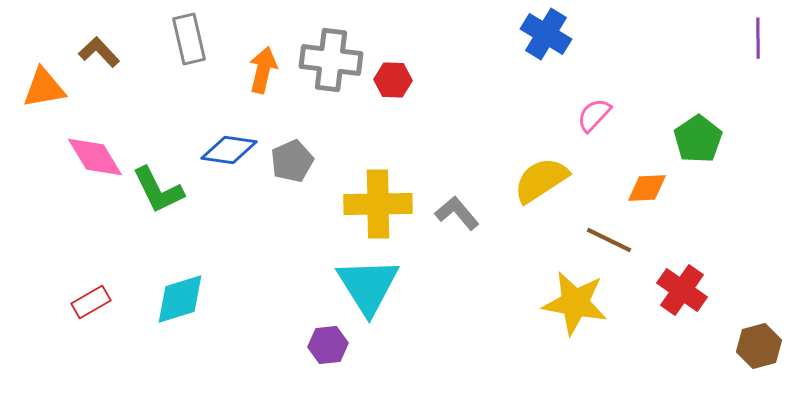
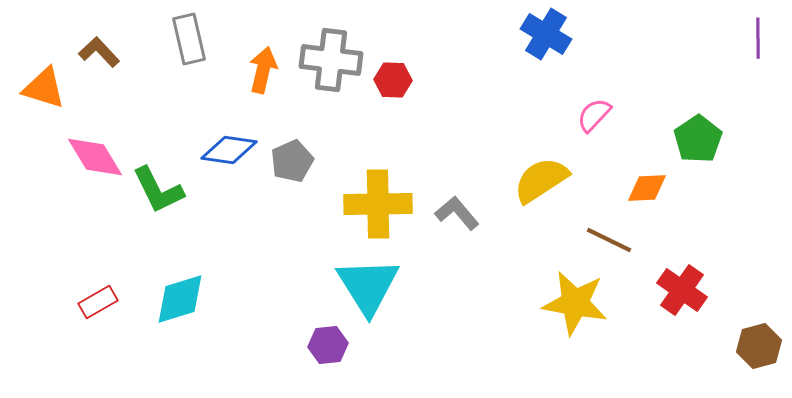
orange triangle: rotated 27 degrees clockwise
red rectangle: moved 7 px right
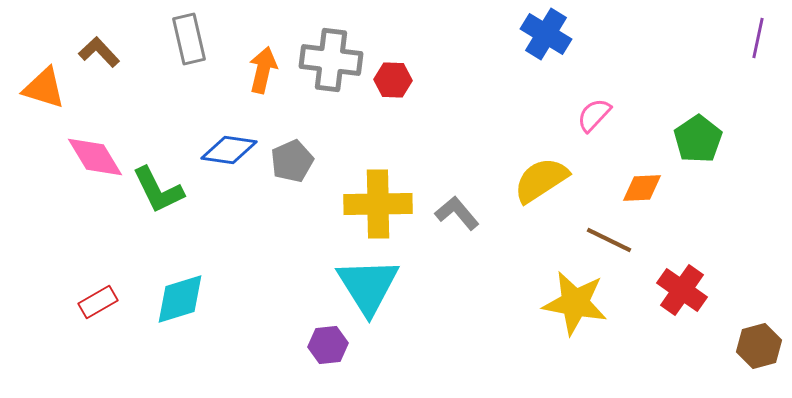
purple line: rotated 12 degrees clockwise
orange diamond: moved 5 px left
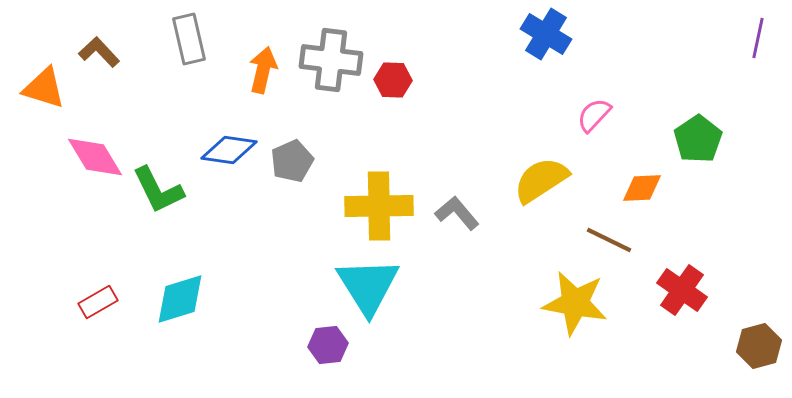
yellow cross: moved 1 px right, 2 px down
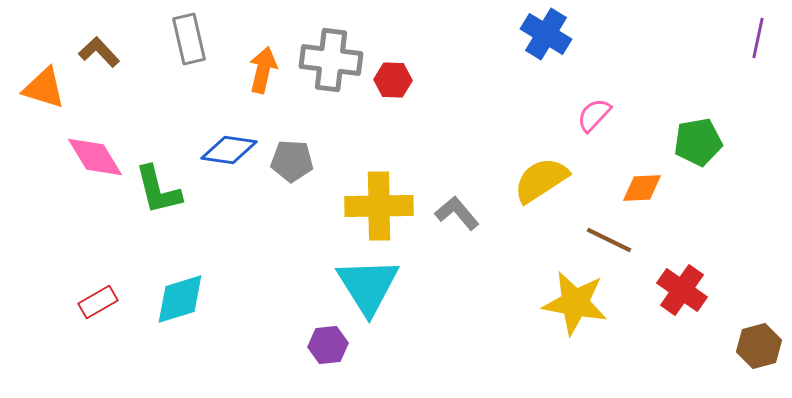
green pentagon: moved 3 px down; rotated 24 degrees clockwise
gray pentagon: rotated 27 degrees clockwise
green L-shape: rotated 12 degrees clockwise
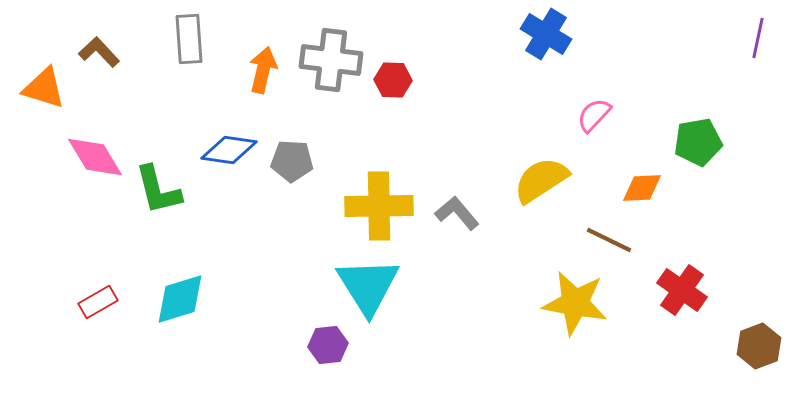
gray rectangle: rotated 9 degrees clockwise
brown hexagon: rotated 6 degrees counterclockwise
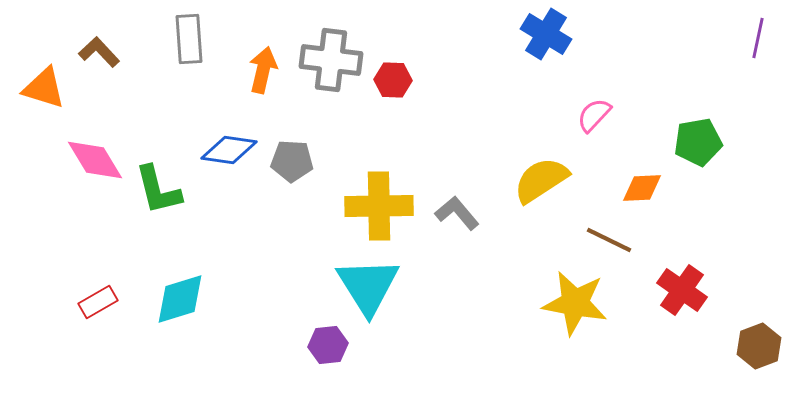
pink diamond: moved 3 px down
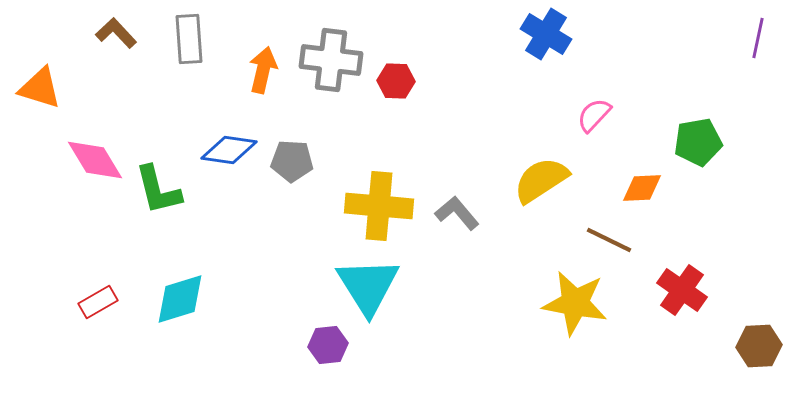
brown L-shape: moved 17 px right, 19 px up
red hexagon: moved 3 px right, 1 px down
orange triangle: moved 4 px left
yellow cross: rotated 6 degrees clockwise
brown hexagon: rotated 18 degrees clockwise
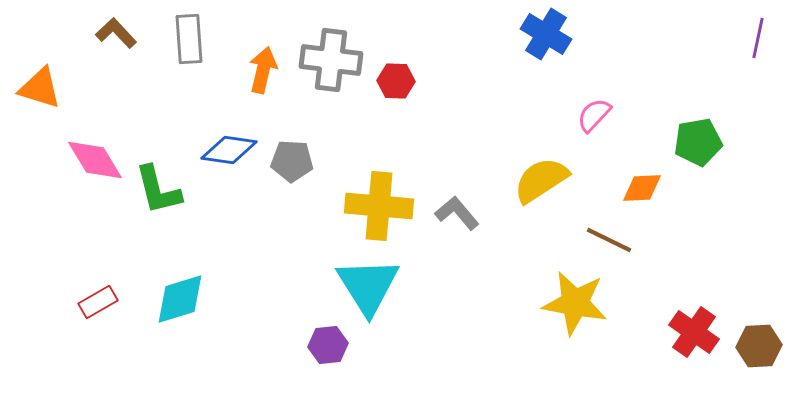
red cross: moved 12 px right, 42 px down
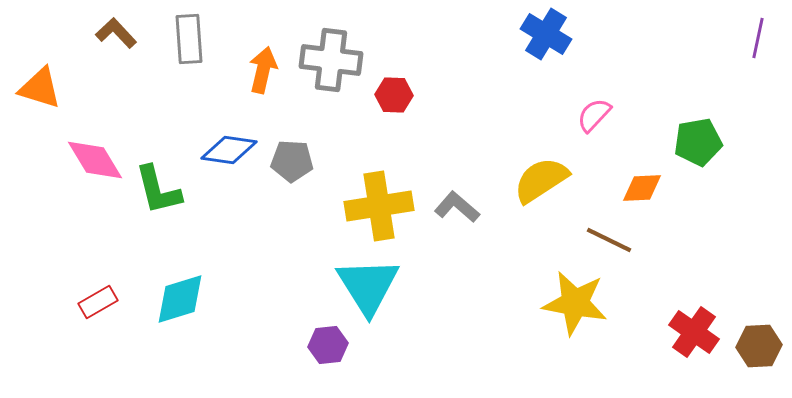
red hexagon: moved 2 px left, 14 px down
yellow cross: rotated 14 degrees counterclockwise
gray L-shape: moved 6 px up; rotated 9 degrees counterclockwise
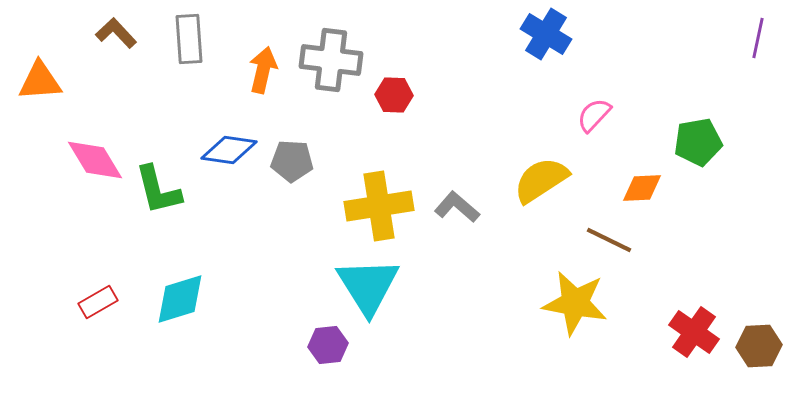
orange triangle: moved 7 px up; rotated 21 degrees counterclockwise
